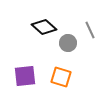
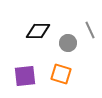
black diamond: moved 6 px left, 4 px down; rotated 40 degrees counterclockwise
orange square: moved 3 px up
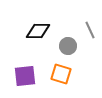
gray circle: moved 3 px down
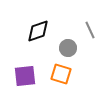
black diamond: rotated 20 degrees counterclockwise
gray circle: moved 2 px down
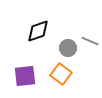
gray line: moved 11 px down; rotated 42 degrees counterclockwise
orange square: rotated 20 degrees clockwise
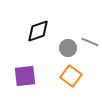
gray line: moved 1 px down
orange square: moved 10 px right, 2 px down
